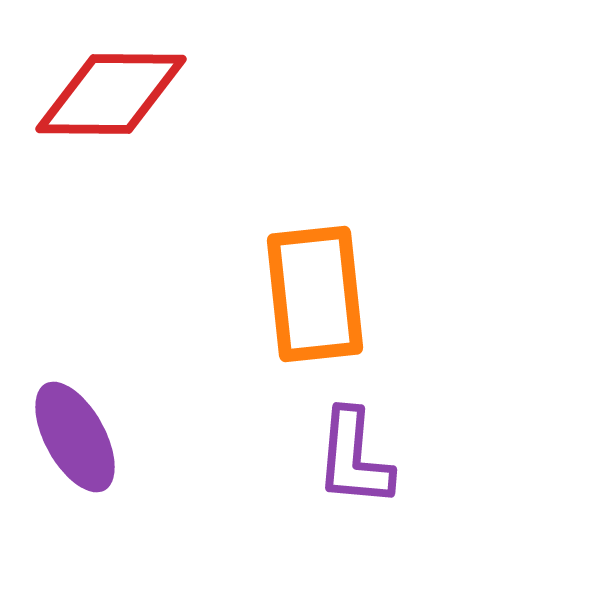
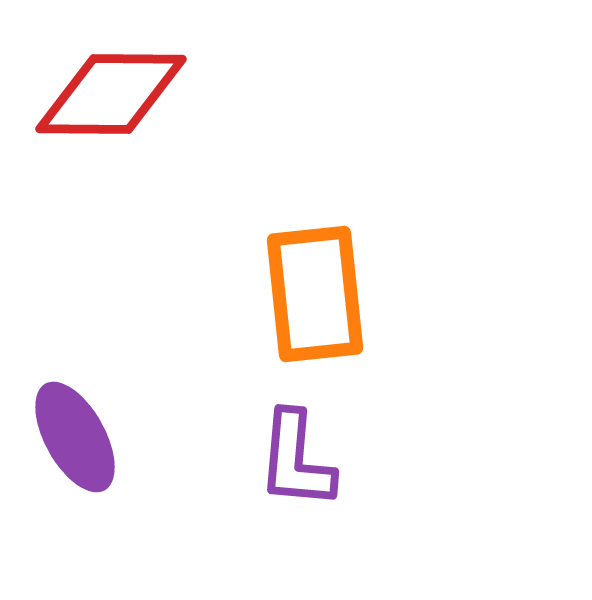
purple L-shape: moved 58 px left, 2 px down
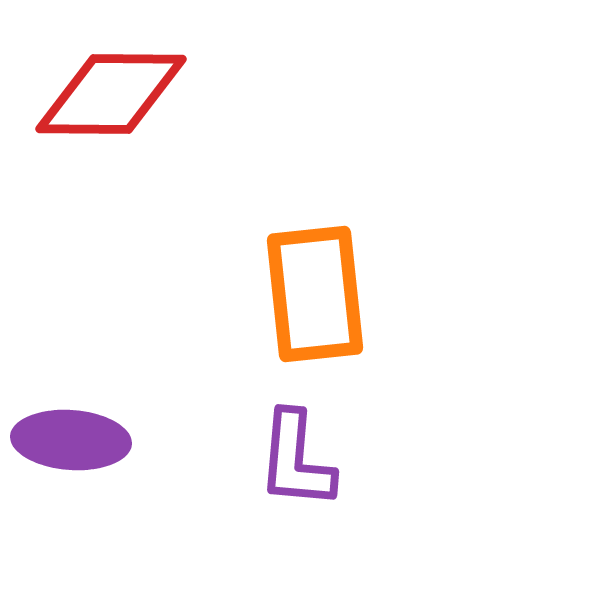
purple ellipse: moved 4 px left, 3 px down; rotated 57 degrees counterclockwise
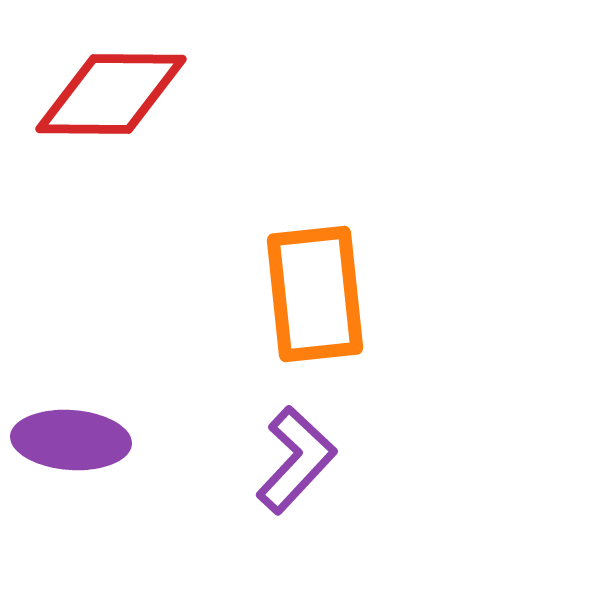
purple L-shape: rotated 142 degrees counterclockwise
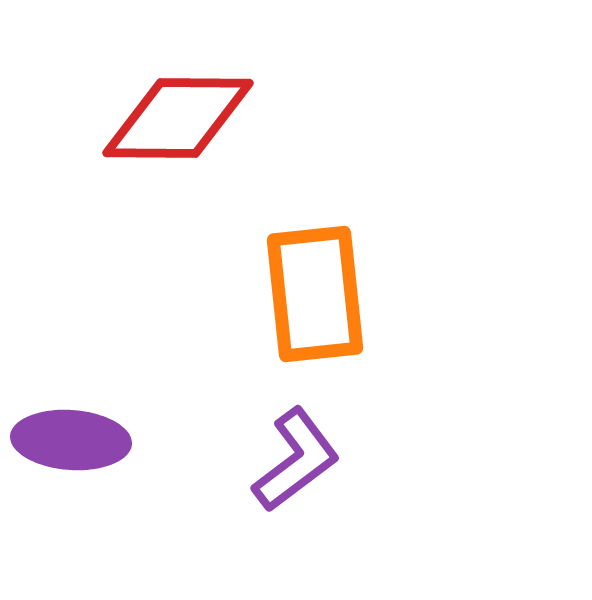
red diamond: moved 67 px right, 24 px down
purple L-shape: rotated 10 degrees clockwise
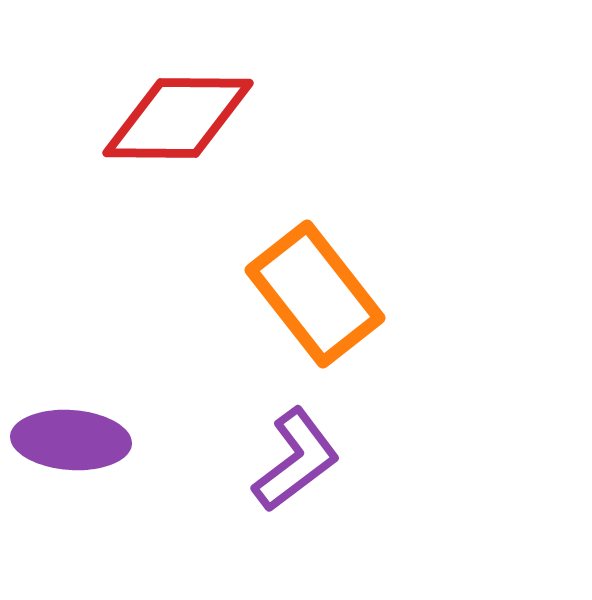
orange rectangle: rotated 32 degrees counterclockwise
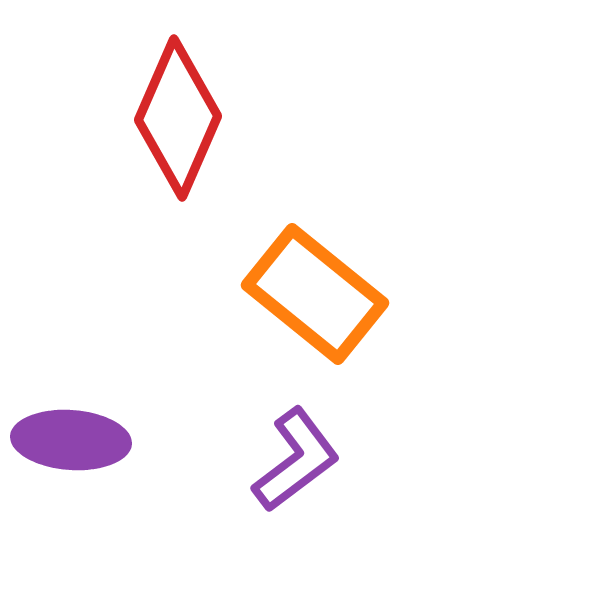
red diamond: rotated 67 degrees counterclockwise
orange rectangle: rotated 13 degrees counterclockwise
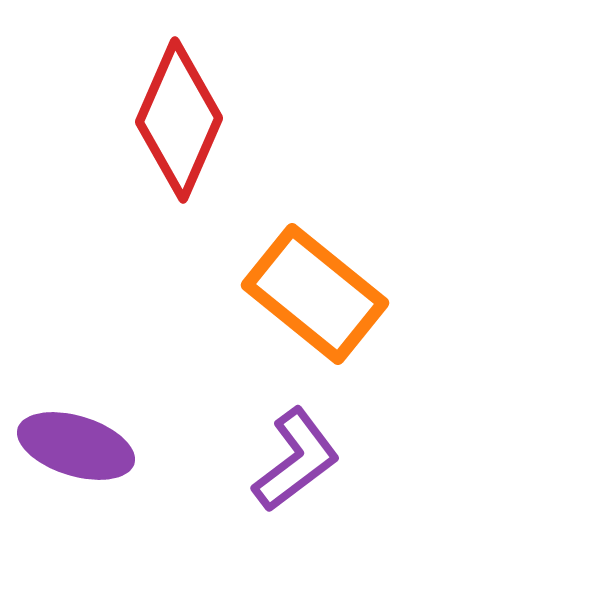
red diamond: moved 1 px right, 2 px down
purple ellipse: moved 5 px right, 6 px down; rotated 13 degrees clockwise
